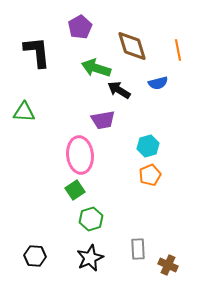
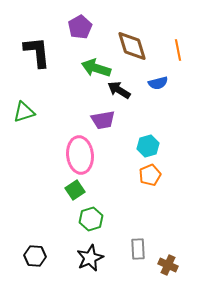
green triangle: rotated 20 degrees counterclockwise
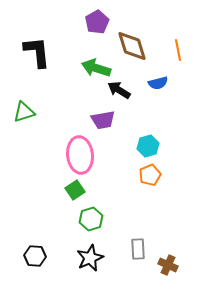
purple pentagon: moved 17 px right, 5 px up
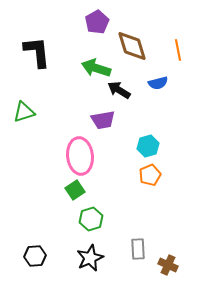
pink ellipse: moved 1 px down
black hexagon: rotated 10 degrees counterclockwise
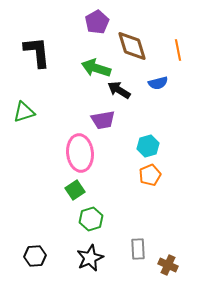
pink ellipse: moved 3 px up
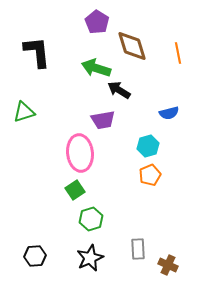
purple pentagon: rotated 10 degrees counterclockwise
orange line: moved 3 px down
blue semicircle: moved 11 px right, 30 px down
